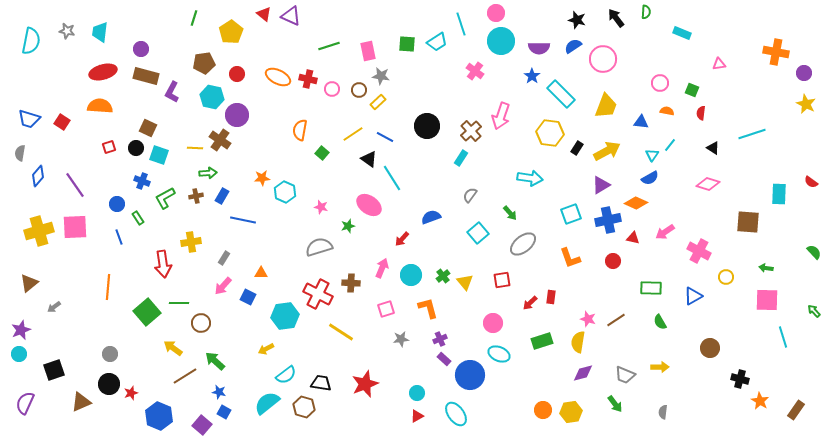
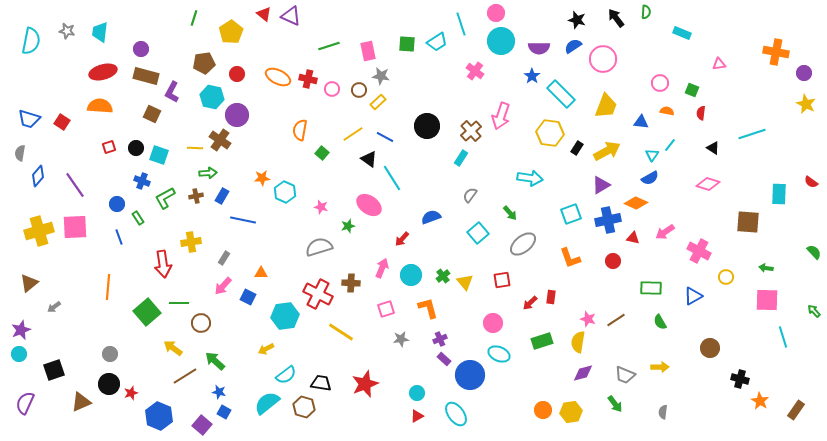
brown square at (148, 128): moved 4 px right, 14 px up
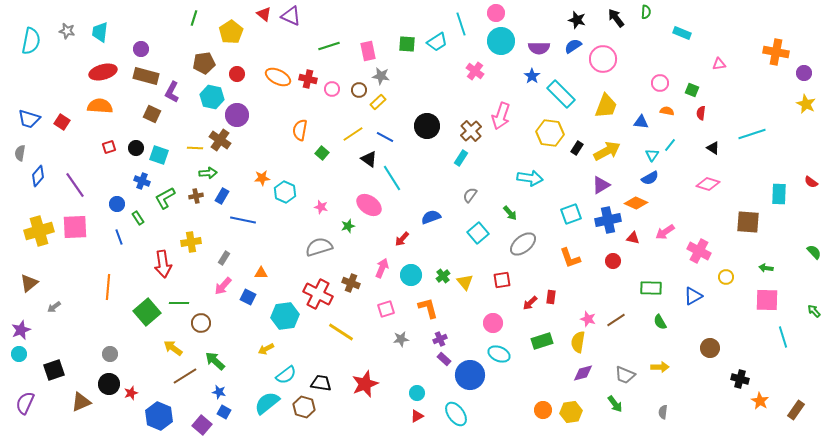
brown cross at (351, 283): rotated 18 degrees clockwise
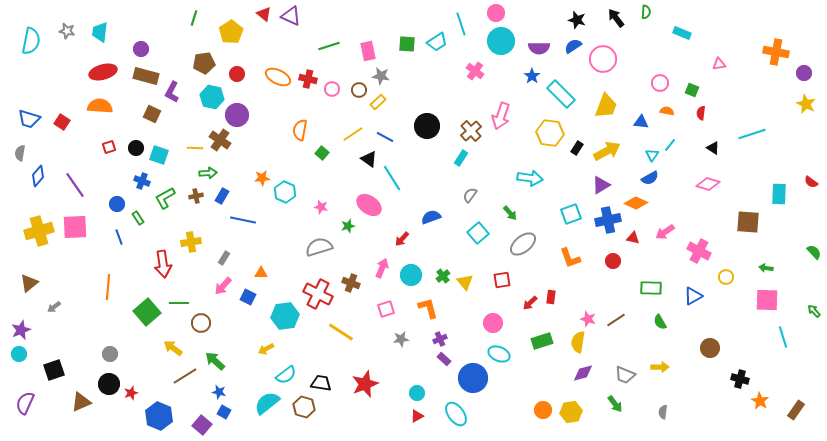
blue circle at (470, 375): moved 3 px right, 3 px down
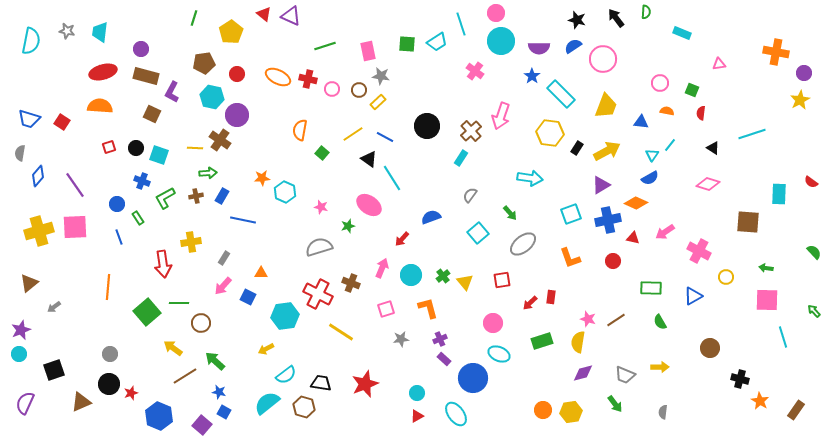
green line at (329, 46): moved 4 px left
yellow star at (806, 104): moved 6 px left, 4 px up; rotated 18 degrees clockwise
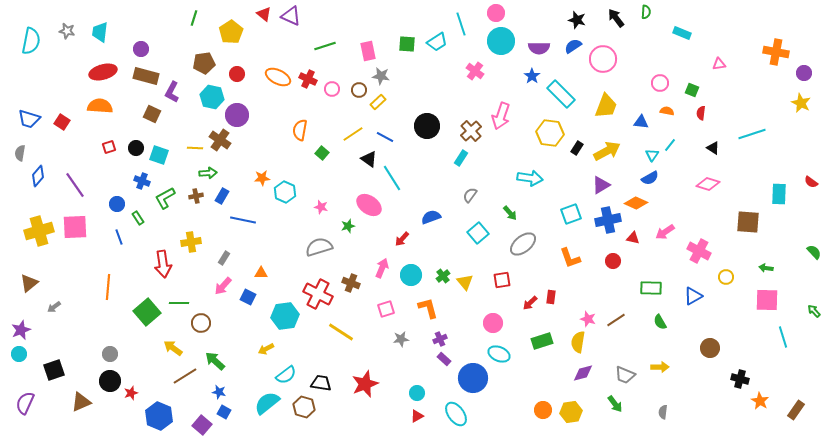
red cross at (308, 79): rotated 12 degrees clockwise
yellow star at (800, 100): moved 1 px right, 3 px down; rotated 18 degrees counterclockwise
black circle at (109, 384): moved 1 px right, 3 px up
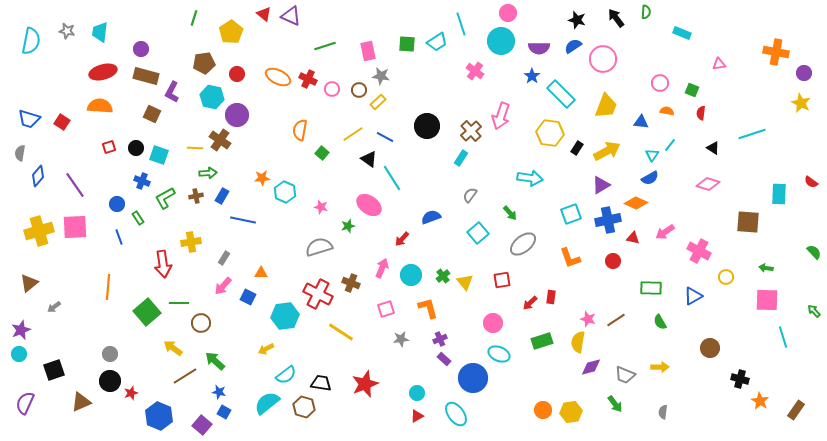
pink circle at (496, 13): moved 12 px right
purple diamond at (583, 373): moved 8 px right, 6 px up
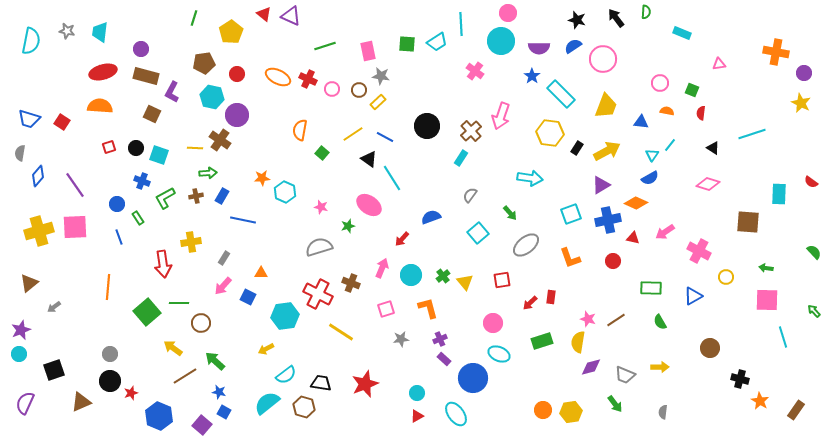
cyan line at (461, 24): rotated 15 degrees clockwise
gray ellipse at (523, 244): moved 3 px right, 1 px down
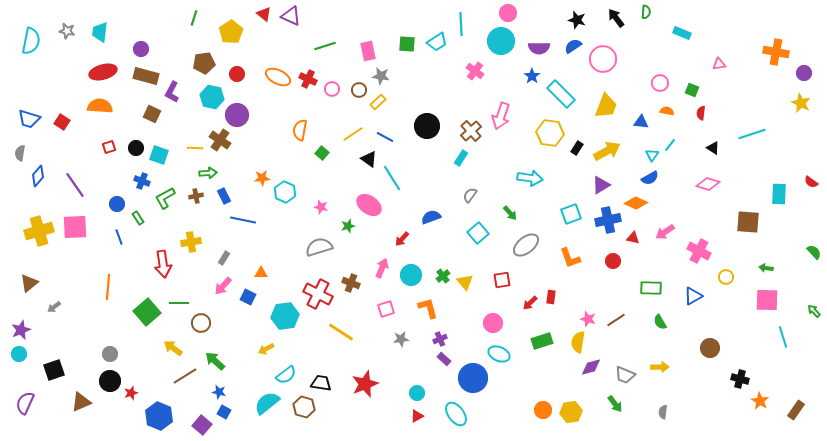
blue rectangle at (222, 196): moved 2 px right; rotated 56 degrees counterclockwise
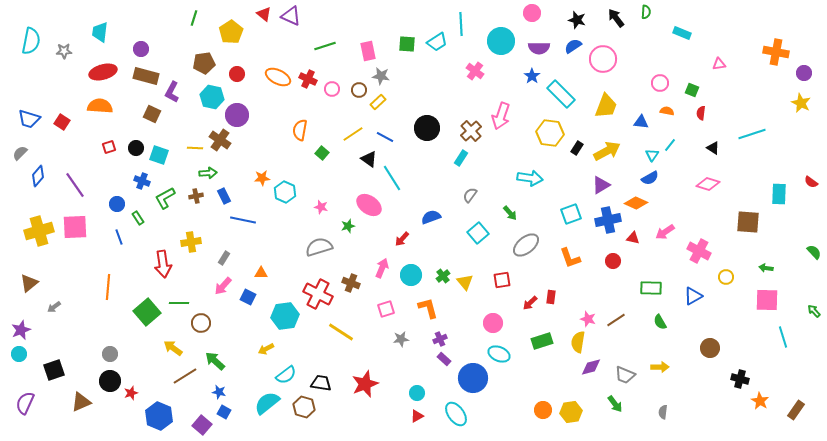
pink circle at (508, 13): moved 24 px right
gray star at (67, 31): moved 3 px left, 20 px down; rotated 14 degrees counterclockwise
black circle at (427, 126): moved 2 px down
gray semicircle at (20, 153): rotated 35 degrees clockwise
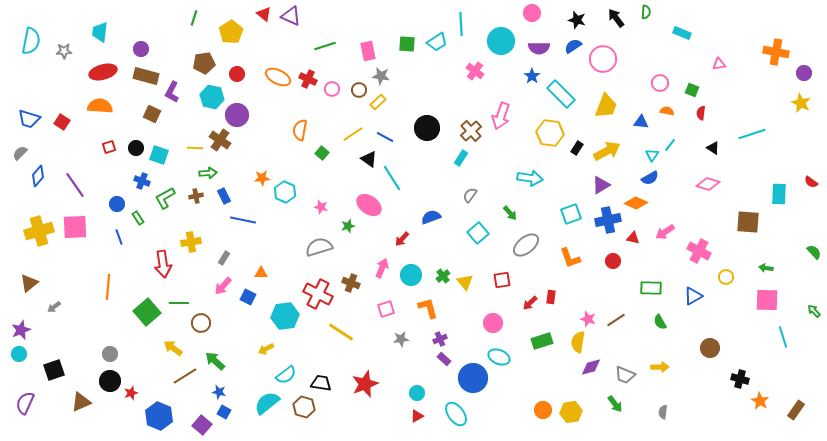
cyan ellipse at (499, 354): moved 3 px down
